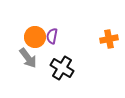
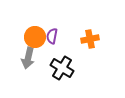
orange cross: moved 19 px left
gray arrow: rotated 50 degrees clockwise
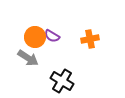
purple semicircle: rotated 70 degrees counterclockwise
gray arrow: rotated 70 degrees counterclockwise
black cross: moved 13 px down
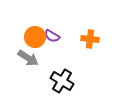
orange cross: rotated 18 degrees clockwise
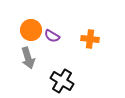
orange circle: moved 4 px left, 7 px up
gray arrow: rotated 40 degrees clockwise
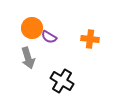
orange circle: moved 1 px right, 2 px up
purple semicircle: moved 3 px left, 1 px down
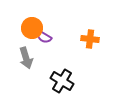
purple semicircle: moved 5 px left
gray arrow: moved 2 px left
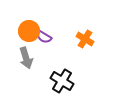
orange circle: moved 3 px left, 3 px down
orange cross: moved 5 px left; rotated 24 degrees clockwise
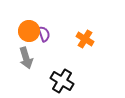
purple semicircle: moved 3 px up; rotated 140 degrees counterclockwise
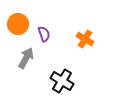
orange circle: moved 11 px left, 7 px up
gray arrow: rotated 135 degrees counterclockwise
